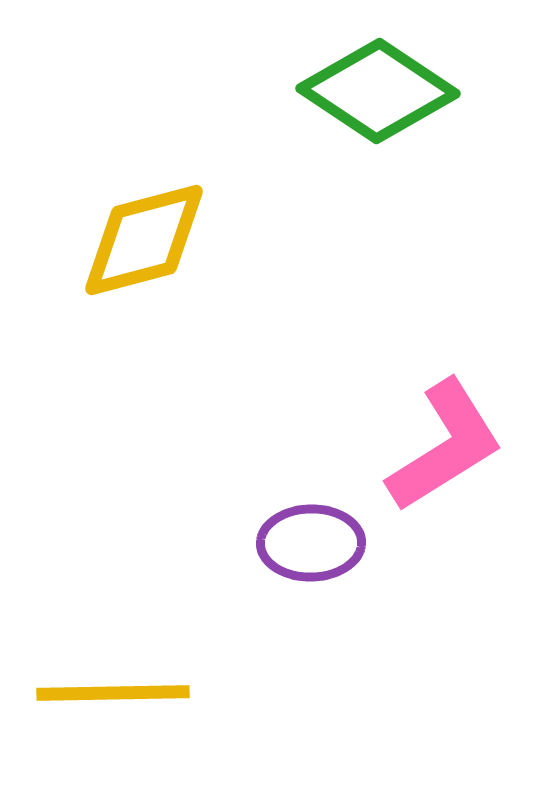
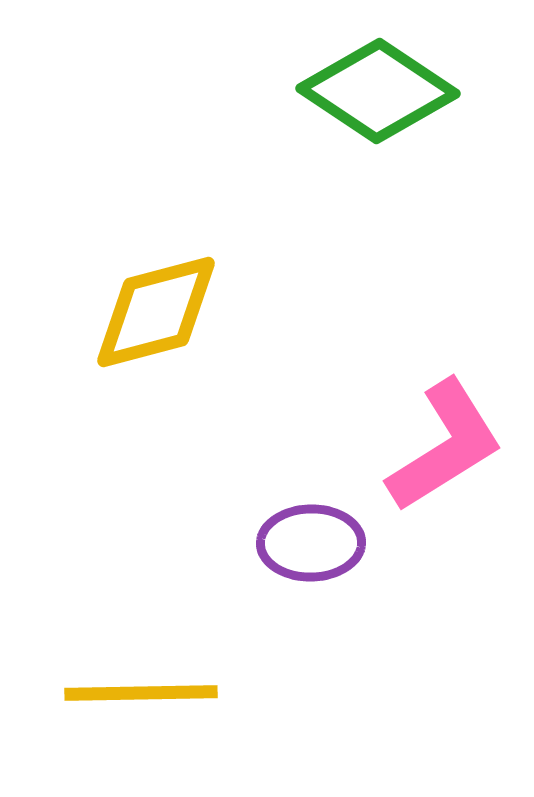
yellow diamond: moved 12 px right, 72 px down
yellow line: moved 28 px right
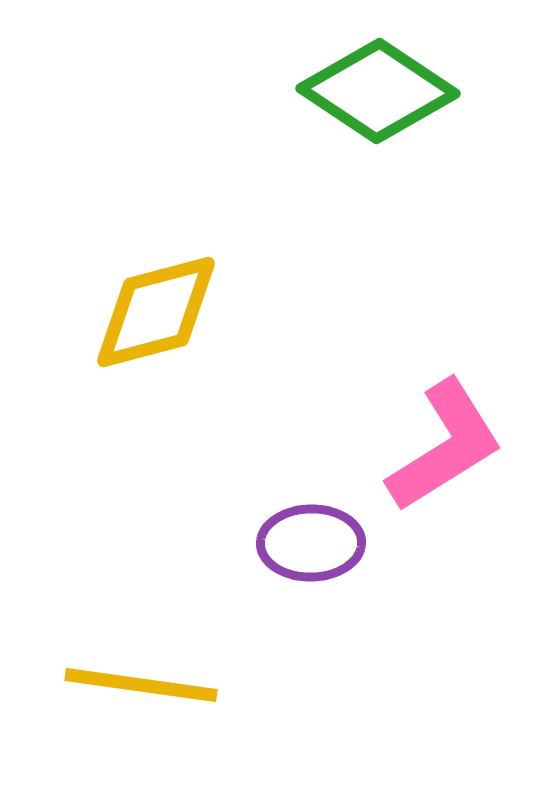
yellow line: moved 8 px up; rotated 9 degrees clockwise
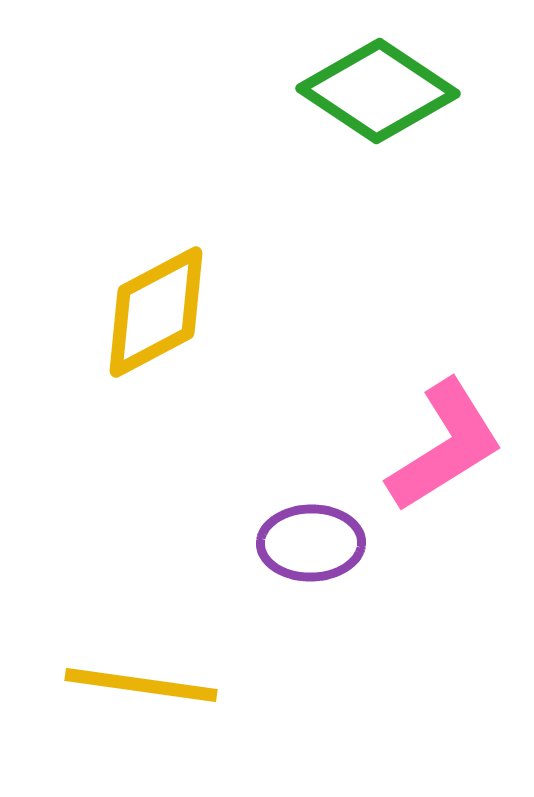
yellow diamond: rotated 13 degrees counterclockwise
